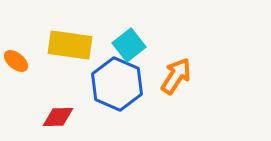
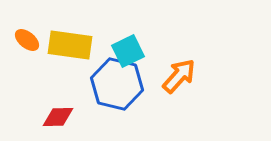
cyan square: moved 1 px left, 6 px down; rotated 12 degrees clockwise
orange ellipse: moved 11 px right, 21 px up
orange arrow: moved 3 px right; rotated 9 degrees clockwise
blue hexagon: rotated 9 degrees counterclockwise
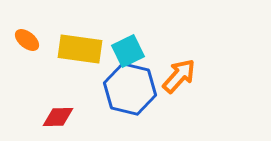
yellow rectangle: moved 10 px right, 4 px down
blue hexagon: moved 13 px right, 5 px down
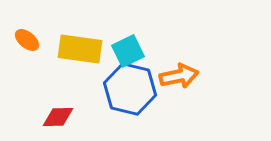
orange arrow: rotated 36 degrees clockwise
